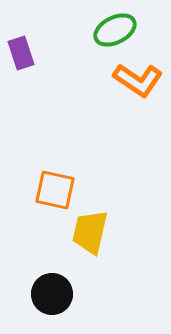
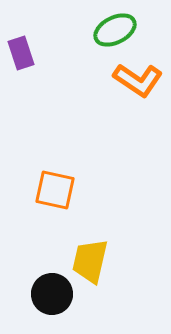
yellow trapezoid: moved 29 px down
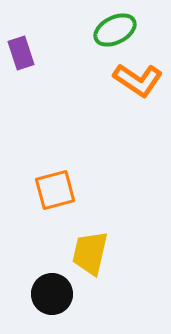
orange square: rotated 27 degrees counterclockwise
yellow trapezoid: moved 8 px up
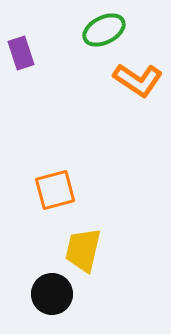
green ellipse: moved 11 px left
yellow trapezoid: moved 7 px left, 3 px up
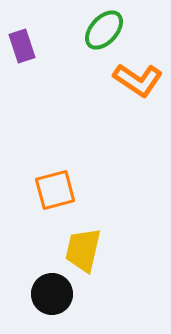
green ellipse: rotated 21 degrees counterclockwise
purple rectangle: moved 1 px right, 7 px up
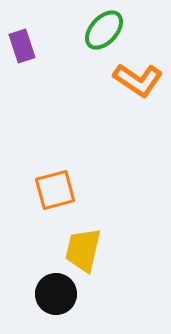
black circle: moved 4 px right
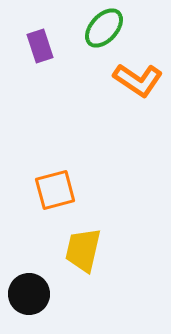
green ellipse: moved 2 px up
purple rectangle: moved 18 px right
black circle: moved 27 px left
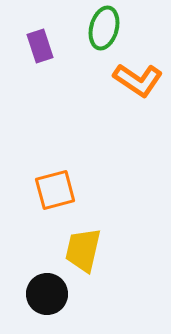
green ellipse: rotated 27 degrees counterclockwise
black circle: moved 18 px right
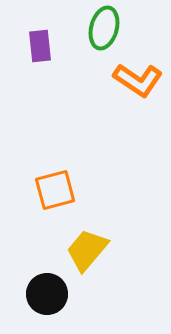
purple rectangle: rotated 12 degrees clockwise
yellow trapezoid: moved 4 px right; rotated 27 degrees clockwise
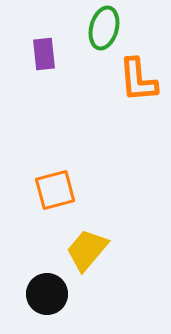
purple rectangle: moved 4 px right, 8 px down
orange L-shape: rotated 51 degrees clockwise
